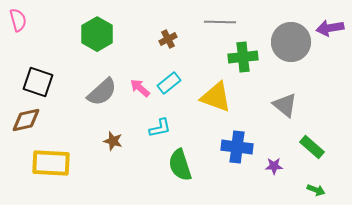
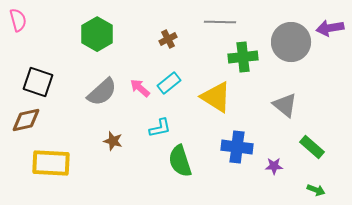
yellow triangle: rotated 12 degrees clockwise
green semicircle: moved 4 px up
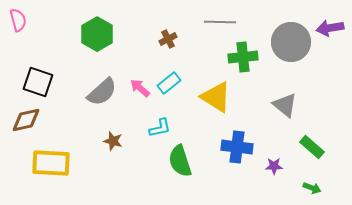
green arrow: moved 4 px left, 2 px up
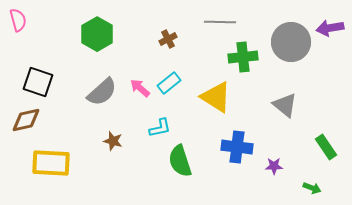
green rectangle: moved 14 px right; rotated 15 degrees clockwise
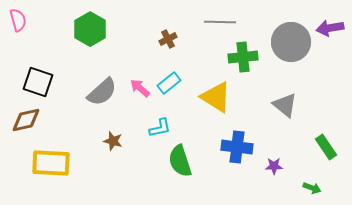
green hexagon: moved 7 px left, 5 px up
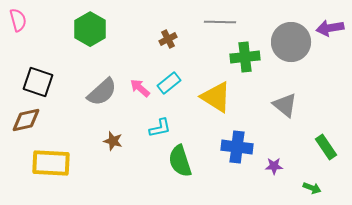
green cross: moved 2 px right
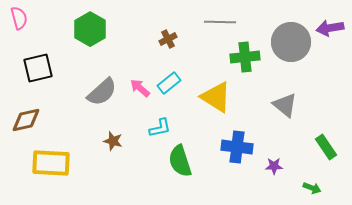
pink semicircle: moved 1 px right, 2 px up
black square: moved 14 px up; rotated 32 degrees counterclockwise
